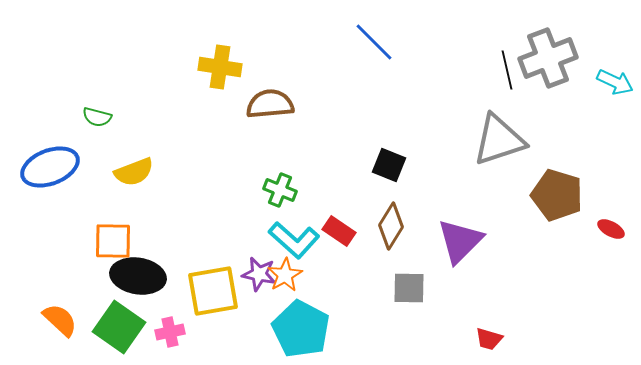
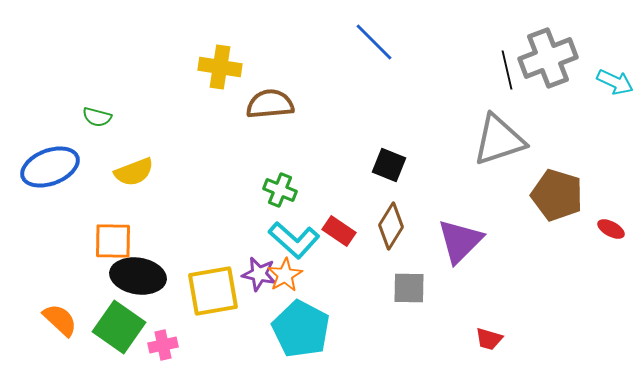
pink cross: moved 7 px left, 13 px down
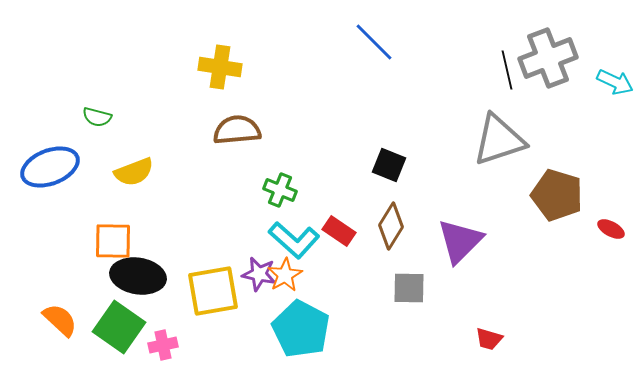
brown semicircle: moved 33 px left, 26 px down
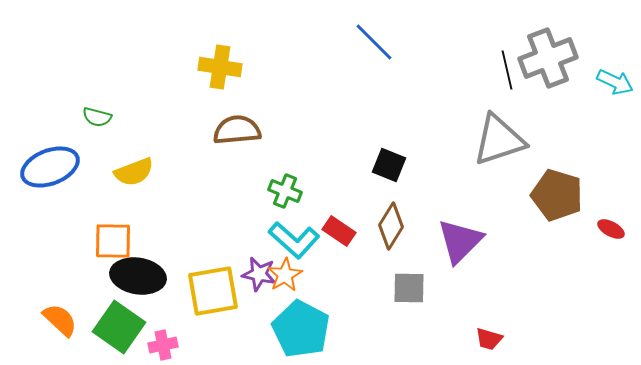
green cross: moved 5 px right, 1 px down
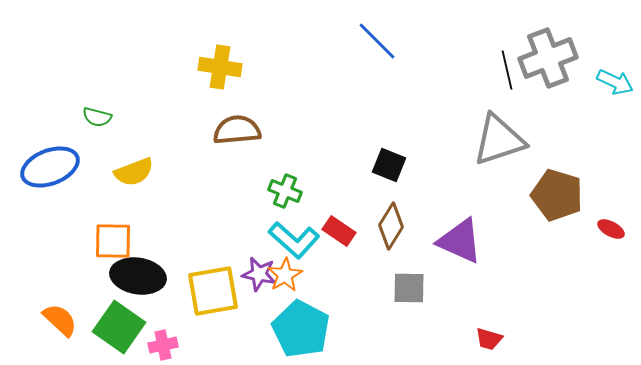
blue line: moved 3 px right, 1 px up
purple triangle: rotated 51 degrees counterclockwise
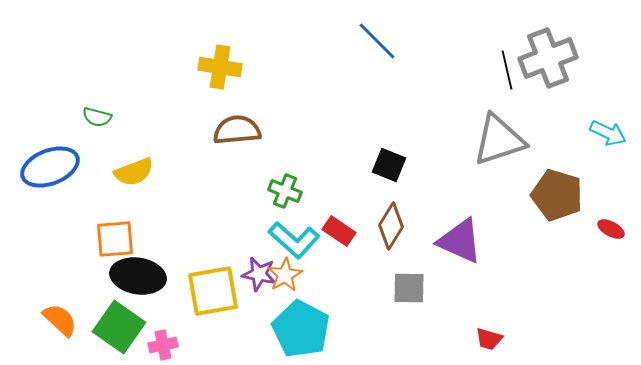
cyan arrow: moved 7 px left, 51 px down
orange square: moved 2 px right, 2 px up; rotated 6 degrees counterclockwise
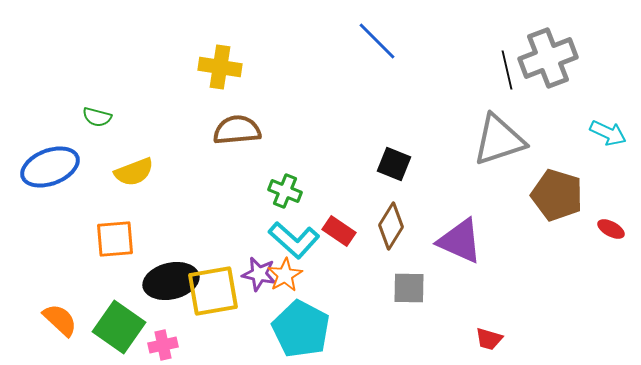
black square: moved 5 px right, 1 px up
black ellipse: moved 33 px right, 5 px down; rotated 22 degrees counterclockwise
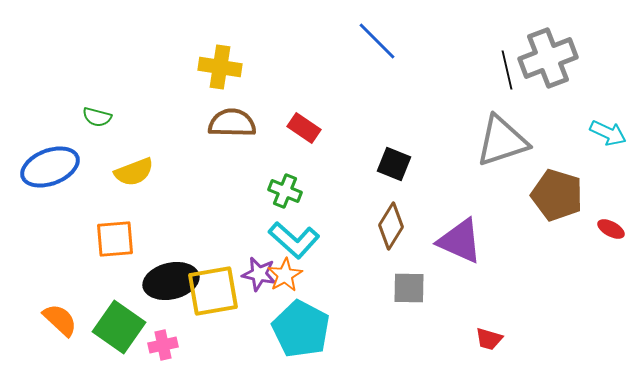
brown semicircle: moved 5 px left, 7 px up; rotated 6 degrees clockwise
gray triangle: moved 3 px right, 1 px down
red rectangle: moved 35 px left, 103 px up
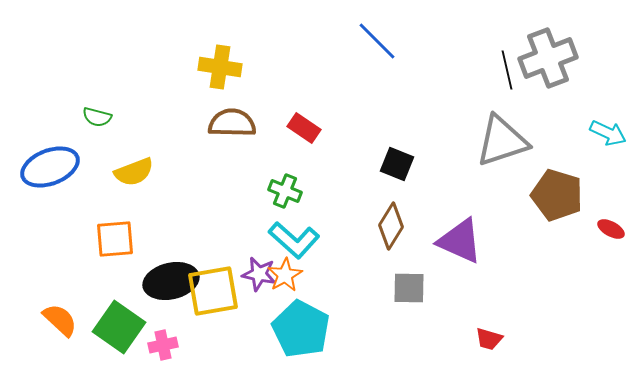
black square: moved 3 px right
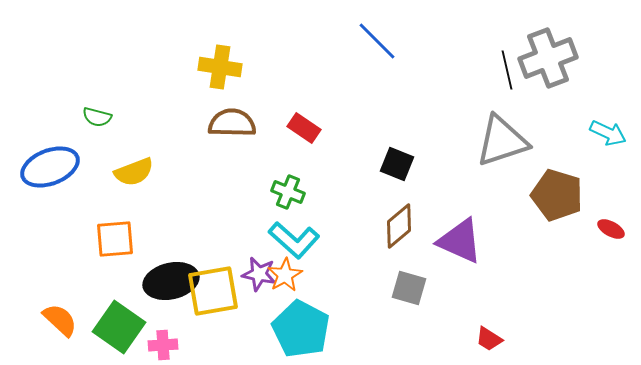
green cross: moved 3 px right, 1 px down
brown diamond: moved 8 px right; rotated 18 degrees clockwise
gray square: rotated 15 degrees clockwise
red trapezoid: rotated 16 degrees clockwise
pink cross: rotated 8 degrees clockwise
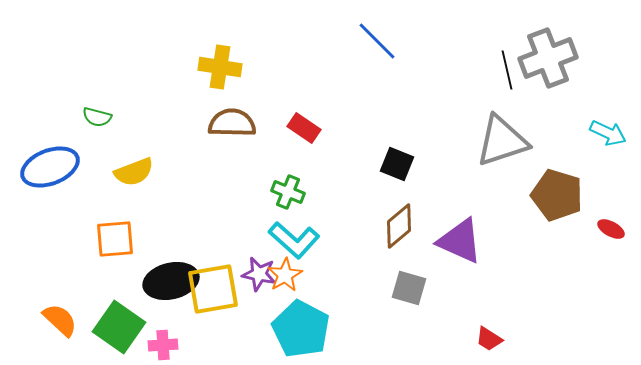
yellow square: moved 2 px up
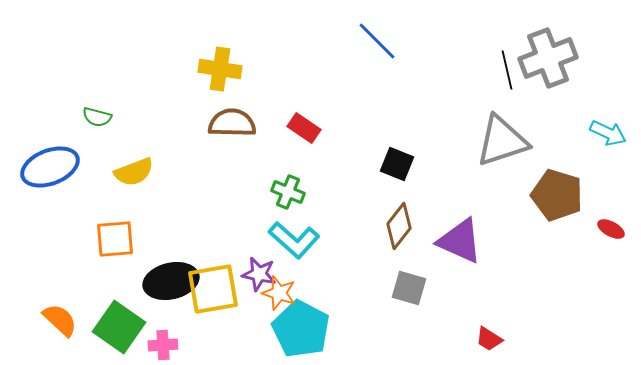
yellow cross: moved 2 px down
brown diamond: rotated 12 degrees counterclockwise
orange star: moved 6 px left, 18 px down; rotated 24 degrees counterclockwise
